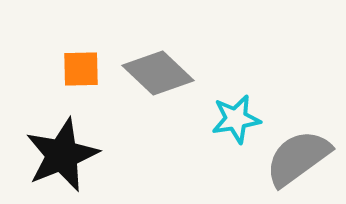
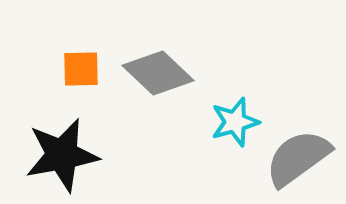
cyan star: moved 1 px left, 3 px down; rotated 6 degrees counterclockwise
black star: rotated 12 degrees clockwise
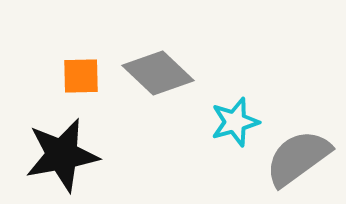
orange square: moved 7 px down
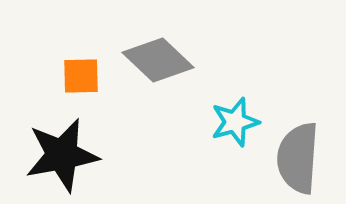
gray diamond: moved 13 px up
gray semicircle: rotated 50 degrees counterclockwise
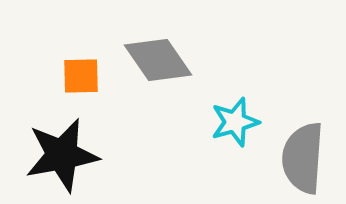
gray diamond: rotated 12 degrees clockwise
gray semicircle: moved 5 px right
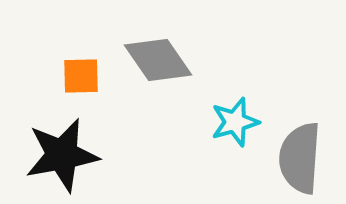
gray semicircle: moved 3 px left
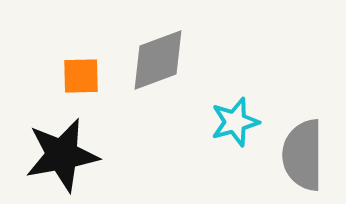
gray diamond: rotated 76 degrees counterclockwise
gray semicircle: moved 3 px right, 3 px up; rotated 4 degrees counterclockwise
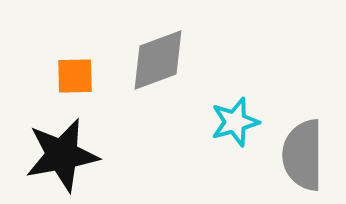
orange square: moved 6 px left
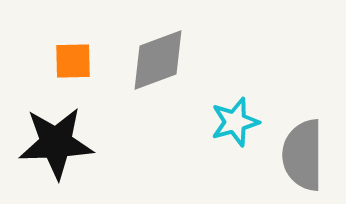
orange square: moved 2 px left, 15 px up
black star: moved 6 px left, 12 px up; rotated 8 degrees clockwise
